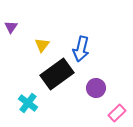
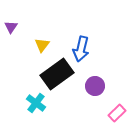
purple circle: moved 1 px left, 2 px up
cyan cross: moved 8 px right
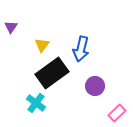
black rectangle: moved 5 px left, 1 px up
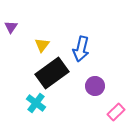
pink rectangle: moved 1 px left, 1 px up
